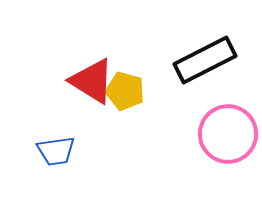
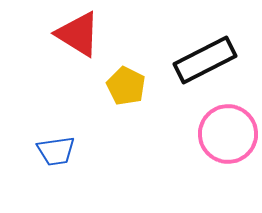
red triangle: moved 14 px left, 47 px up
yellow pentagon: moved 1 px right, 5 px up; rotated 12 degrees clockwise
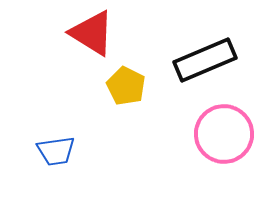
red triangle: moved 14 px right, 1 px up
black rectangle: rotated 4 degrees clockwise
pink circle: moved 4 px left
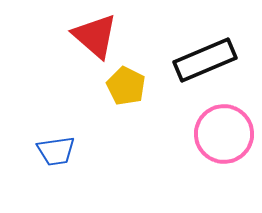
red triangle: moved 3 px right, 3 px down; rotated 9 degrees clockwise
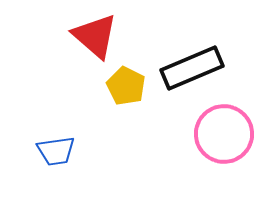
black rectangle: moved 13 px left, 8 px down
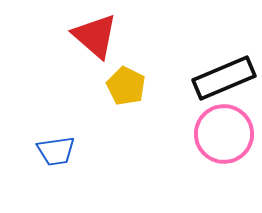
black rectangle: moved 32 px right, 10 px down
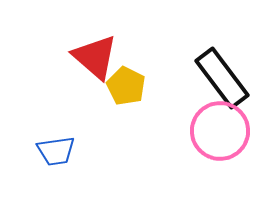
red triangle: moved 21 px down
black rectangle: moved 2 px left; rotated 76 degrees clockwise
pink circle: moved 4 px left, 3 px up
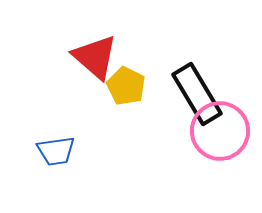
black rectangle: moved 25 px left, 16 px down; rotated 6 degrees clockwise
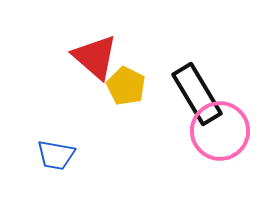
blue trapezoid: moved 4 px down; rotated 18 degrees clockwise
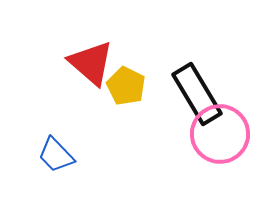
red triangle: moved 4 px left, 6 px down
pink circle: moved 3 px down
blue trapezoid: rotated 36 degrees clockwise
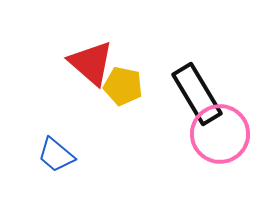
yellow pentagon: moved 3 px left; rotated 15 degrees counterclockwise
blue trapezoid: rotated 6 degrees counterclockwise
